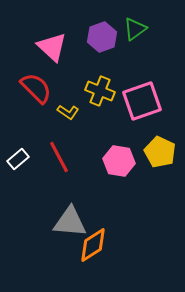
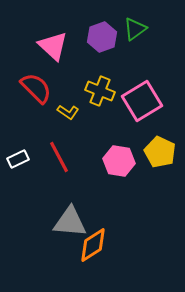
pink triangle: moved 1 px right, 1 px up
pink square: rotated 12 degrees counterclockwise
white rectangle: rotated 15 degrees clockwise
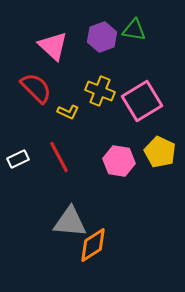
green triangle: moved 1 px left, 1 px down; rotated 45 degrees clockwise
yellow L-shape: rotated 10 degrees counterclockwise
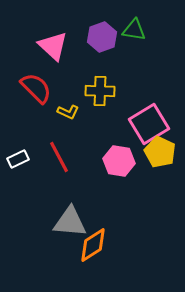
yellow cross: rotated 20 degrees counterclockwise
pink square: moved 7 px right, 23 px down
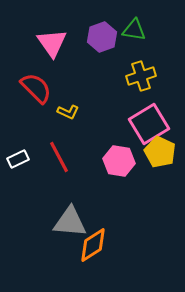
pink triangle: moved 1 px left, 3 px up; rotated 12 degrees clockwise
yellow cross: moved 41 px right, 15 px up; rotated 20 degrees counterclockwise
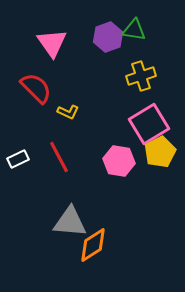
purple hexagon: moved 6 px right
yellow pentagon: rotated 20 degrees clockwise
